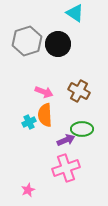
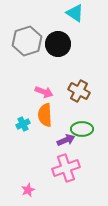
cyan cross: moved 6 px left, 2 px down
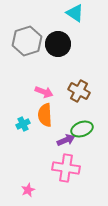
green ellipse: rotated 20 degrees counterclockwise
pink cross: rotated 28 degrees clockwise
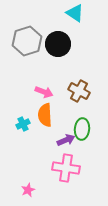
green ellipse: rotated 65 degrees counterclockwise
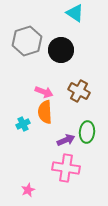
black circle: moved 3 px right, 6 px down
orange semicircle: moved 3 px up
green ellipse: moved 5 px right, 3 px down
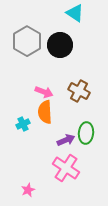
gray hexagon: rotated 12 degrees counterclockwise
black circle: moved 1 px left, 5 px up
green ellipse: moved 1 px left, 1 px down
pink cross: rotated 24 degrees clockwise
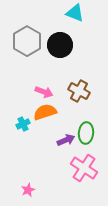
cyan triangle: rotated 12 degrees counterclockwise
orange semicircle: rotated 75 degrees clockwise
pink cross: moved 18 px right
